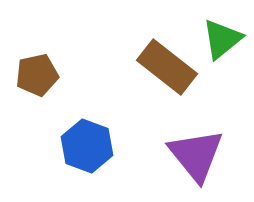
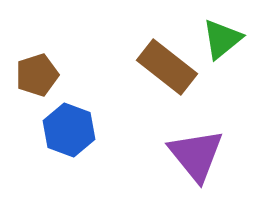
brown pentagon: rotated 6 degrees counterclockwise
blue hexagon: moved 18 px left, 16 px up
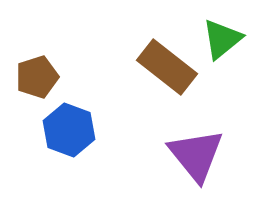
brown pentagon: moved 2 px down
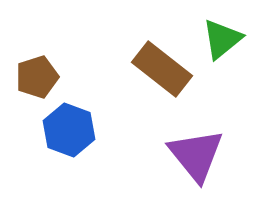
brown rectangle: moved 5 px left, 2 px down
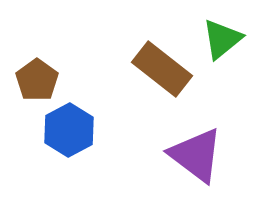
brown pentagon: moved 3 px down; rotated 18 degrees counterclockwise
blue hexagon: rotated 12 degrees clockwise
purple triangle: rotated 14 degrees counterclockwise
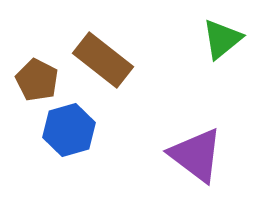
brown rectangle: moved 59 px left, 9 px up
brown pentagon: rotated 9 degrees counterclockwise
blue hexagon: rotated 12 degrees clockwise
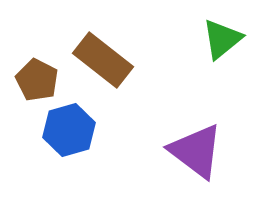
purple triangle: moved 4 px up
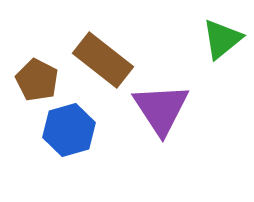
purple triangle: moved 35 px left, 42 px up; rotated 20 degrees clockwise
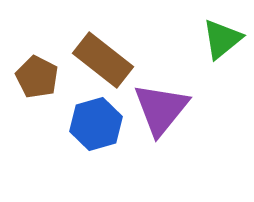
brown pentagon: moved 3 px up
purple triangle: rotated 12 degrees clockwise
blue hexagon: moved 27 px right, 6 px up
